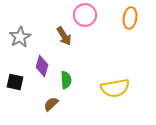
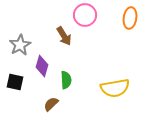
gray star: moved 8 px down
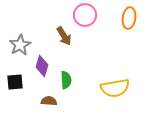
orange ellipse: moved 1 px left
black square: rotated 18 degrees counterclockwise
brown semicircle: moved 2 px left, 3 px up; rotated 49 degrees clockwise
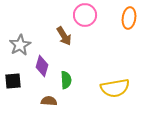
black square: moved 2 px left, 1 px up
